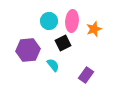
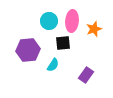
black square: rotated 21 degrees clockwise
cyan semicircle: rotated 72 degrees clockwise
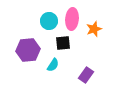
pink ellipse: moved 2 px up
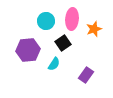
cyan circle: moved 3 px left
black square: rotated 28 degrees counterclockwise
cyan semicircle: moved 1 px right, 1 px up
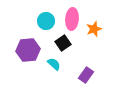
cyan semicircle: rotated 80 degrees counterclockwise
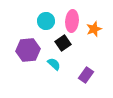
pink ellipse: moved 2 px down
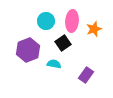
purple hexagon: rotated 15 degrees counterclockwise
cyan semicircle: rotated 32 degrees counterclockwise
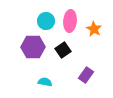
pink ellipse: moved 2 px left
orange star: rotated 21 degrees counterclockwise
black square: moved 7 px down
purple hexagon: moved 5 px right, 3 px up; rotated 20 degrees clockwise
cyan semicircle: moved 9 px left, 18 px down
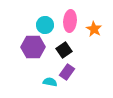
cyan circle: moved 1 px left, 4 px down
black square: moved 1 px right
purple rectangle: moved 19 px left, 3 px up
cyan semicircle: moved 5 px right
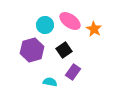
pink ellipse: rotated 60 degrees counterclockwise
purple hexagon: moved 1 px left, 3 px down; rotated 15 degrees counterclockwise
purple rectangle: moved 6 px right
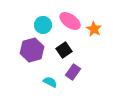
cyan circle: moved 2 px left
cyan semicircle: rotated 16 degrees clockwise
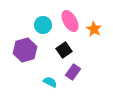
pink ellipse: rotated 25 degrees clockwise
purple hexagon: moved 7 px left
